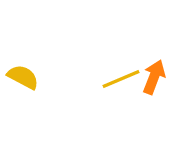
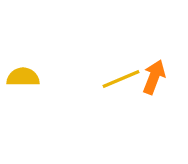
yellow semicircle: rotated 28 degrees counterclockwise
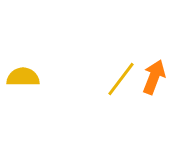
yellow line: rotated 30 degrees counterclockwise
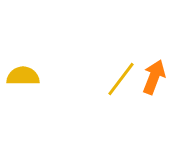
yellow semicircle: moved 1 px up
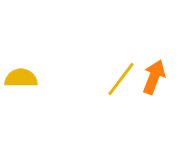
yellow semicircle: moved 2 px left, 2 px down
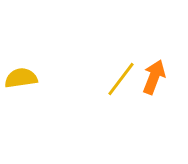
yellow semicircle: rotated 8 degrees counterclockwise
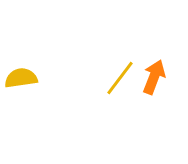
yellow line: moved 1 px left, 1 px up
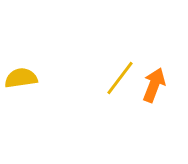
orange arrow: moved 8 px down
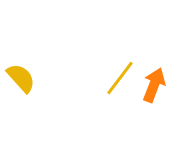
yellow semicircle: rotated 56 degrees clockwise
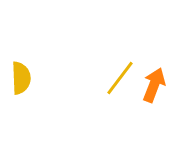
yellow semicircle: rotated 40 degrees clockwise
